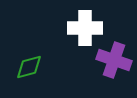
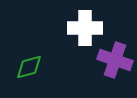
purple cross: moved 1 px right
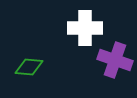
green diamond: rotated 20 degrees clockwise
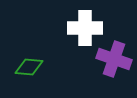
purple cross: moved 1 px left, 1 px up
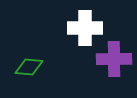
purple cross: rotated 20 degrees counterclockwise
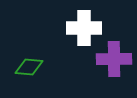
white cross: moved 1 px left
